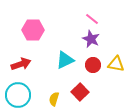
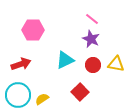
yellow semicircle: moved 12 px left; rotated 40 degrees clockwise
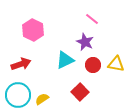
pink hexagon: rotated 25 degrees clockwise
purple star: moved 6 px left, 3 px down
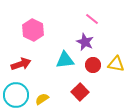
cyan triangle: rotated 18 degrees clockwise
cyan circle: moved 2 px left
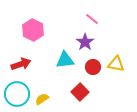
purple star: rotated 12 degrees clockwise
red circle: moved 2 px down
cyan circle: moved 1 px right, 1 px up
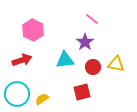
red arrow: moved 1 px right, 4 px up
red square: moved 2 px right; rotated 30 degrees clockwise
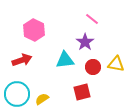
pink hexagon: moved 1 px right
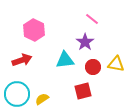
red square: moved 1 px right, 1 px up
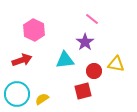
red circle: moved 1 px right, 4 px down
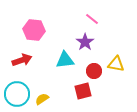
pink hexagon: rotated 20 degrees counterclockwise
